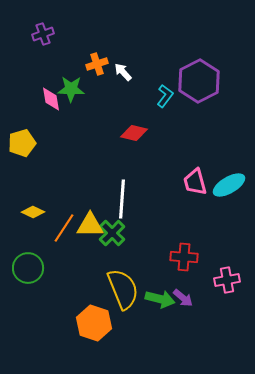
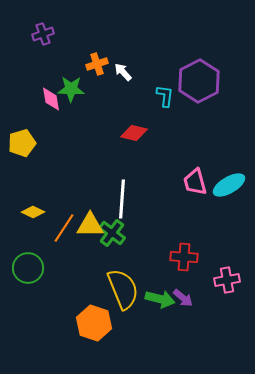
cyan L-shape: rotated 30 degrees counterclockwise
green cross: rotated 8 degrees counterclockwise
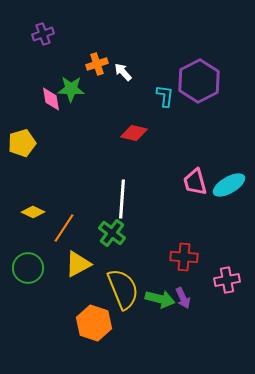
yellow triangle: moved 12 px left, 39 px down; rotated 28 degrees counterclockwise
purple arrow: rotated 25 degrees clockwise
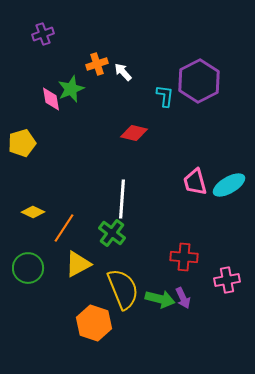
green star: rotated 24 degrees counterclockwise
